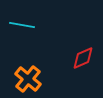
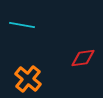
red diamond: rotated 15 degrees clockwise
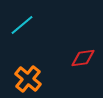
cyan line: rotated 50 degrees counterclockwise
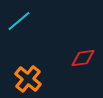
cyan line: moved 3 px left, 4 px up
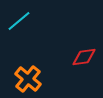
red diamond: moved 1 px right, 1 px up
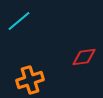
orange cross: moved 2 px right, 1 px down; rotated 32 degrees clockwise
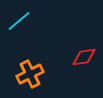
orange cross: moved 6 px up; rotated 8 degrees counterclockwise
